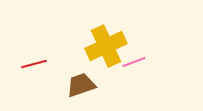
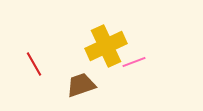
red line: rotated 75 degrees clockwise
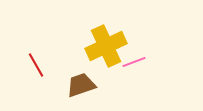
red line: moved 2 px right, 1 px down
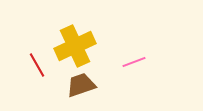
yellow cross: moved 31 px left
red line: moved 1 px right
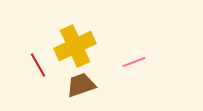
red line: moved 1 px right
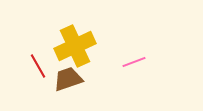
red line: moved 1 px down
brown trapezoid: moved 13 px left, 6 px up
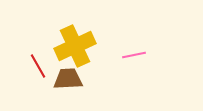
pink line: moved 7 px up; rotated 10 degrees clockwise
brown trapezoid: rotated 16 degrees clockwise
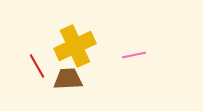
red line: moved 1 px left
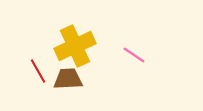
pink line: rotated 45 degrees clockwise
red line: moved 1 px right, 5 px down
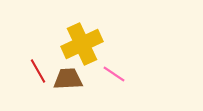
yellow cross: moved 7 px right, 2 px up
pink line: moved 20 px left, 19 px down
